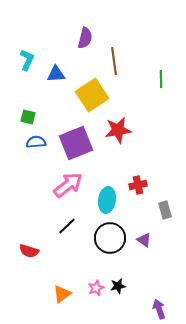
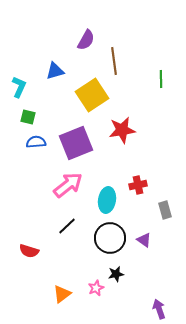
purple semicircle: moved 1 px right, 2 px down; rotated 15 degrees clockwise
cyan L-shape: moved 8 px left, 27 px down
blue triangle: moved 1 px left, 3 px up; rotated 12 degrees counterclockwise
red star: moved 4 px right
black star: moved 2 px left, 12 px up
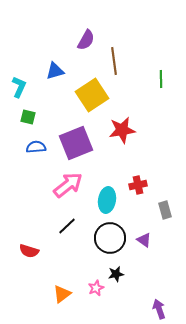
blue semicircle: moved 5 px down
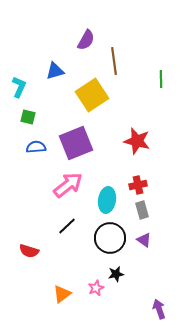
red star: moved 15 px right, 11 px down; rotated 24 degrees clockwise
gray rectangle: moved 23 px left
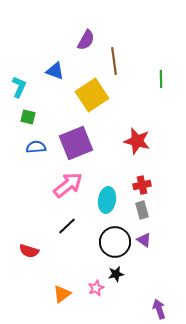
blue triangle: rotated 36 degrees clockwise
red cross: moved 4 px right
black circle: moved 5 px right, 4 px down
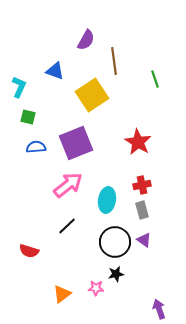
green line: moved 6 px left; rotated 18 degrees counterclockwise
red star: moved 1 px right, 1 px down; rotated 16 degrees clockwise
pink star: rotated 28 degrees clockwise
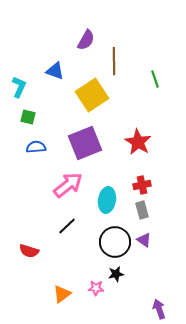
brown line: rotated 8 degrees clockwise
purple square: moved 9 px right
